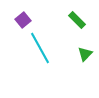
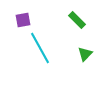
purple square: rotated 28 degrees clockwise
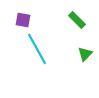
purple square: rotated 21 degrees clockwise
cyan line: moved 3 px left, 1 px down
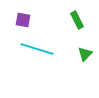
green rectangle: rotated 18 degrees clockwise
cyan line: rotated 44 degrees counterclockwise
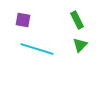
green triangle: moved 5 px left, 9 px up
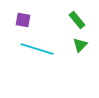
green rectangle: rotated 12 degrees counterclockwise
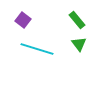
purple square: rotated 28 degrees clockwise
green triangle: moved 1 px left, 1 px up; rotated 21 degrees counterclockwise
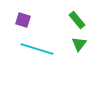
purple square: rotated 21 degrees counterclockwise
green triangle: rotated 14 degrees clockwise
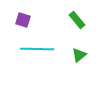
green triangle: moved 11 px down; rotated 14 degrees clockwise
cyan line: rotated 16 degrees counterclockwise
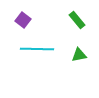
purple square: rotated 21 degrees clockwise
green triangle: rotated 28 degrees clockwise
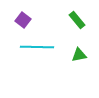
cyan line: moved 2 px up
